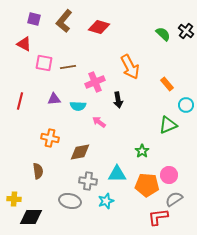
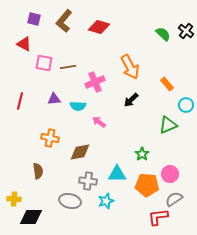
black arrow: moved 13 px right; rotated 56 degrees clockwise
green star: moved 3 px down
pink circle: moved 1 px right, 1 px up
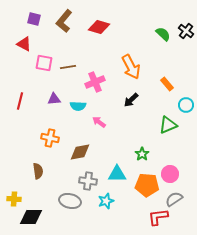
orange arrow: moved 1 px right
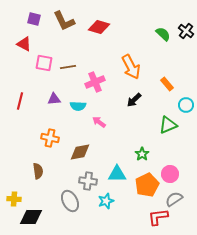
brown L-shape: rotated 65 degrees counterclockwise
black arrow: moved 3 px right
orange pentagon: rotated 30 degrees counterclockwise
gray ellipse: rotated 50 degrees clockwise
